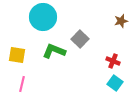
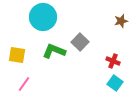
gray square: moved 3 px down
pink line: moved 2 px right; rotated 21 degrees clockwise
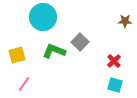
brown star: moved 4 px right; rotated 16 degrees clockwise
yellow square: rotated 24 degrees counterclockwise
red cross: moved 1 px right; rotated 24 degrees clockwise
cyan square: moved 2 px down; rotated 21 degrees counterclockwise
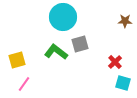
cyan circle: moved 20 px right
gray square: moved 2 px down; rotated 30 degrees clockwise
green L-shape: moved 2 px right, 1 px down; rotated 15 degrees clockwise
yellow square: moved 5 px down
red cross: moved 1 px right, 1 px down
cyan square: moved 8 px right, 2 px up
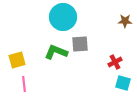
gray square: rotated 12 degrees clockwise
green L-shape: rotated 15 degrees counterclockwise
red cross: rotated 16 degrees clockwise
pink line: rotated 42 degrees counterclockwise
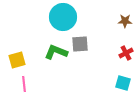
red cross: moved 11 px right, 9 px up
